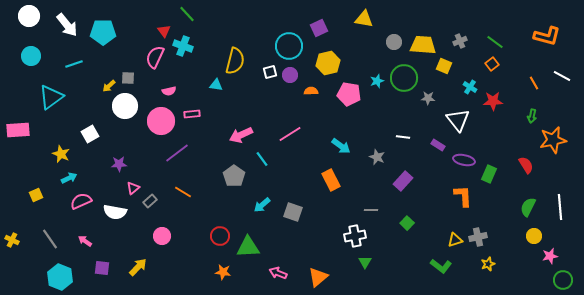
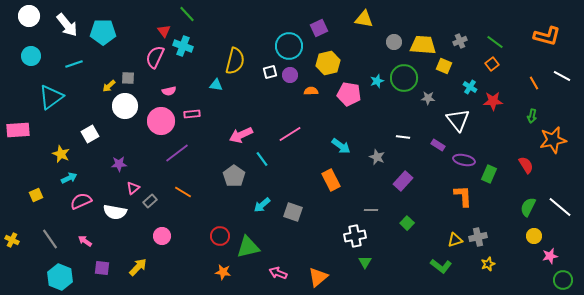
white line at (560, 207): rotated 45 degrees counterclockwise
green triangle at (248, 247): rotated 10 degrees counterclockwise
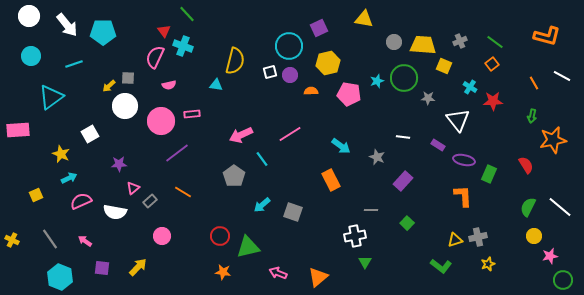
pink semicircle at (169, 91): moved 6 px up
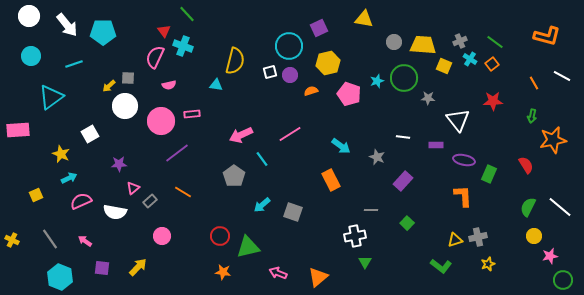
cyan cross at (470, 87): moved 28 px up
orange semicircle at (311, 91): rotated 16 degrees counterclockwise
pink pentagon at (349, 94): rotated 10 degrees clockwise
purple rectangle at (438, 145): moved 2 px left; rotated 32 degrees counterclockwise
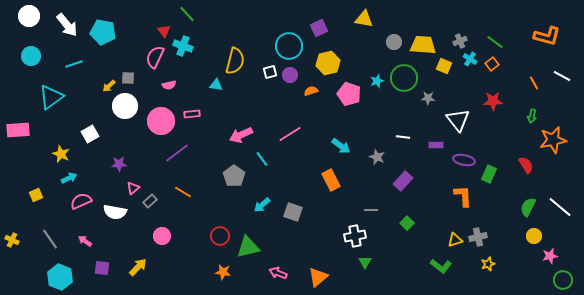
cyan pentagon at (103, 32): rotated 10 degrees clockwise
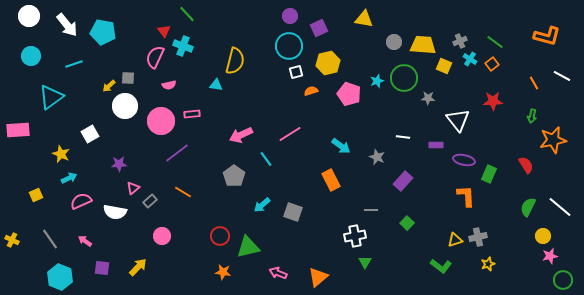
white square at (270, 72): moved 26 px right
purple circle at (290, 75): moved 59 px up
cyan line at (262, 159): moved 4 px right
orange L-shape at (463, 196): moved 3 px right
yellow circle at (534, 236): moved 9 px right
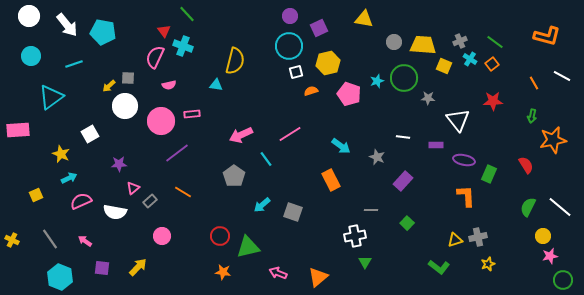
green L-shape at (441, 266): moved 2 px left, 1 px down
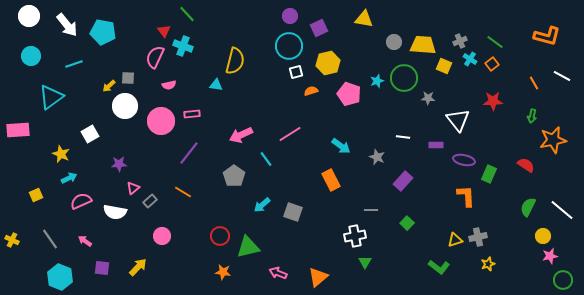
purple line at (177, 153): moved 12 px right; rotated 15 degrees counterclockwise
red semicircle at (526, 165): rotated 24 degrees counterclockwise
white line at (560, 207): moved 2 px right, 3 px down
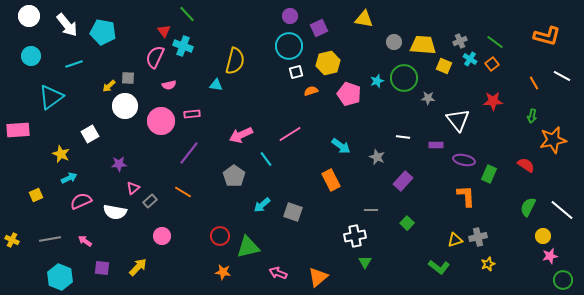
gray line at (50, 239): rotated 65 degrees counterclockwise
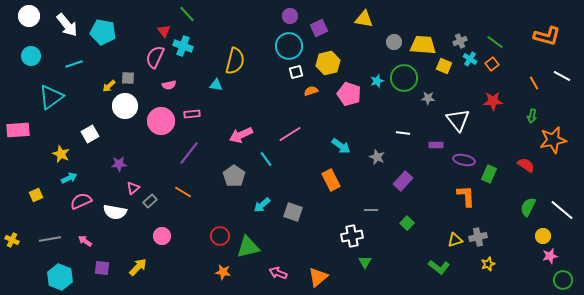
white line at (403, 137): moved 4 px up
white cross at (355, 236): moved 3 px left
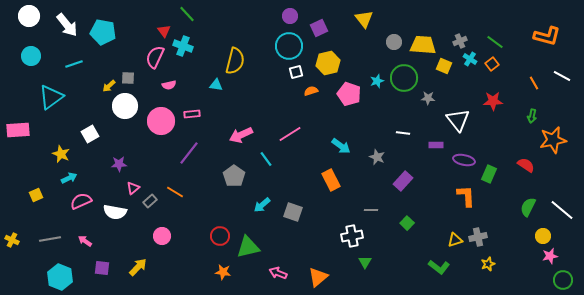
yellow triangle at (364, 19): rotated 42 degrees clockwise
orange line at (183, 192): moved 8 px left
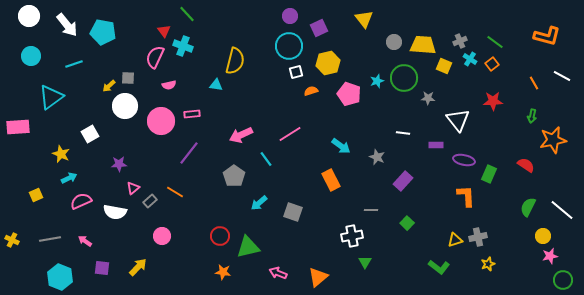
pink rectangle at (18, 130): moved 3 px up
cyan arrow at (262, 205): moved 3 px left, 2 px up
